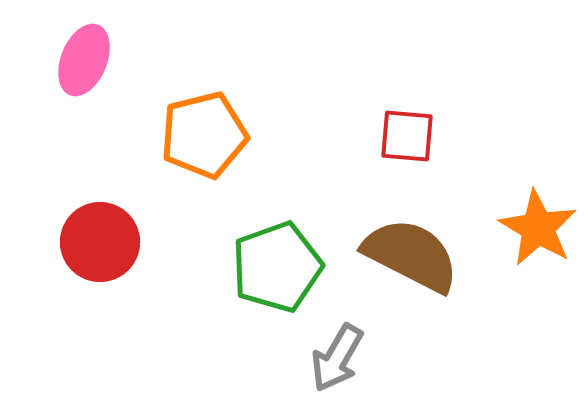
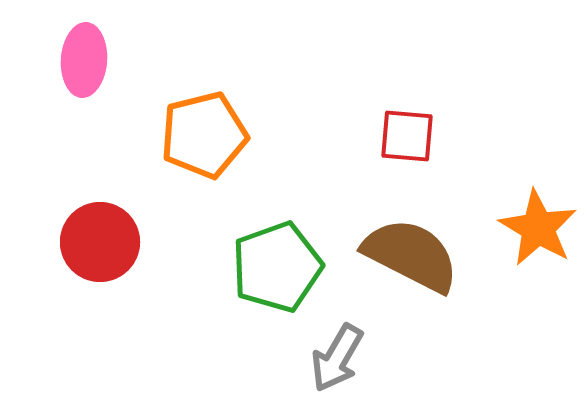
pink ellipse: rotated 18 degrees counterclockwise
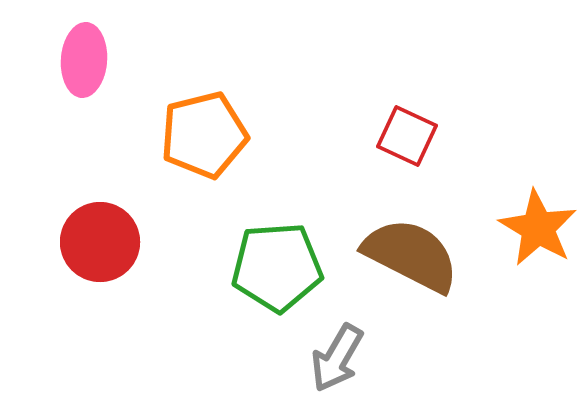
red square: rotated 20 degrees clockwise
green pentagon: rotated 16 degrees clockwise
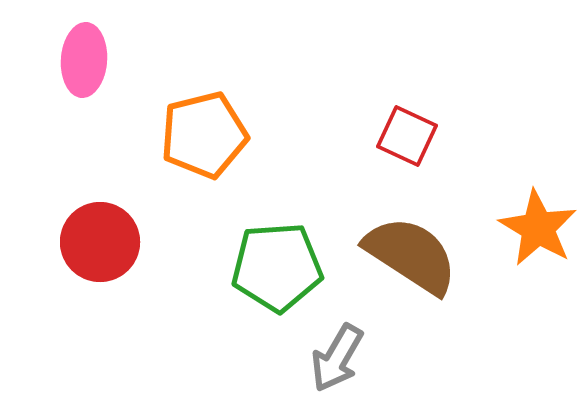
brown semicircle: rotated 6 degrees clockwise
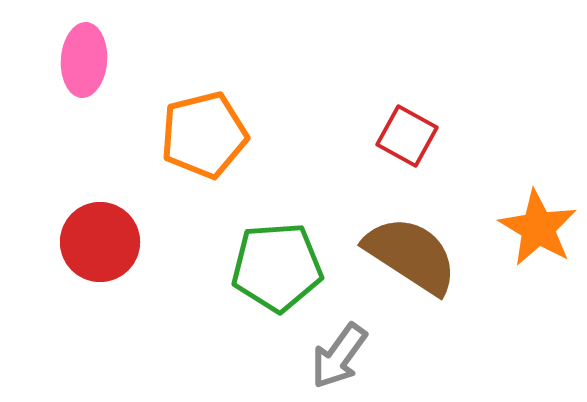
red square: rotated 4 degrees clockwise
gray arrow: moved 2 px right, 2 px up; rotated 6 degrees clockwise
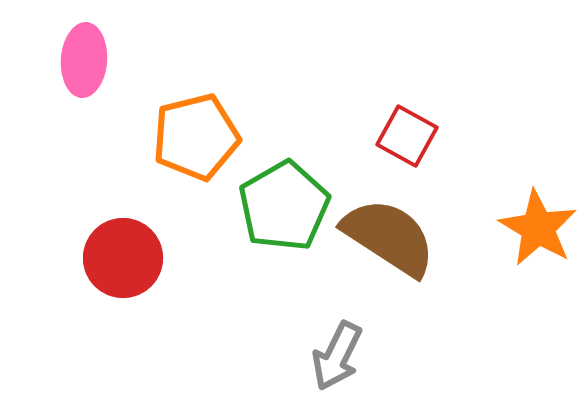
orange pentagon: moved 8 px left, 2 px down
red circle: moved 23 px right, 16 px down
brown semicircle: moved 22 px left, 18 px up
green pentagon: moved 7 px right, 61 px up; rotated 26 degrees counterclockwise
gray arrow: moved 2 px left; rotated 10 degrees counterclockwise
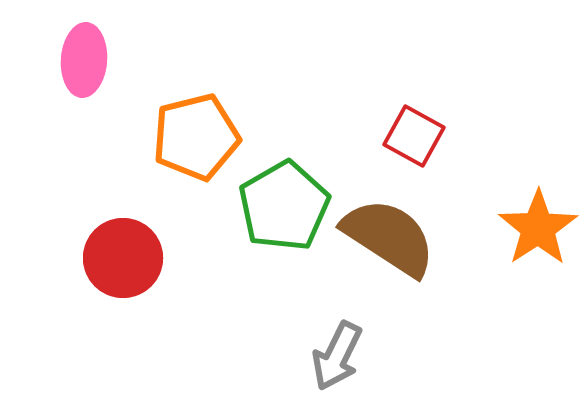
red square: moved 7 px right
orange star: rotated 8 degrees clockwise
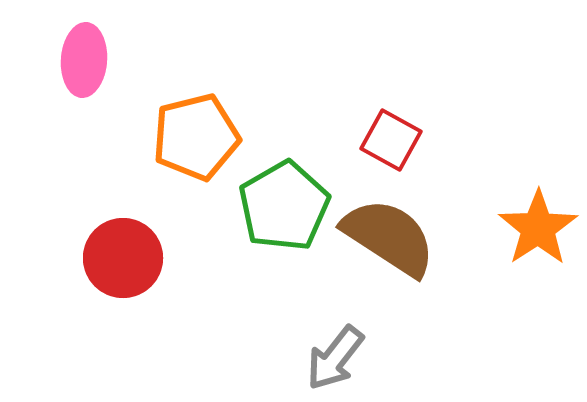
red square: moved 23 px left, 4 px down
gray arrow: moved 2 px left, 2 px down; rotated 12 degrees clockwise
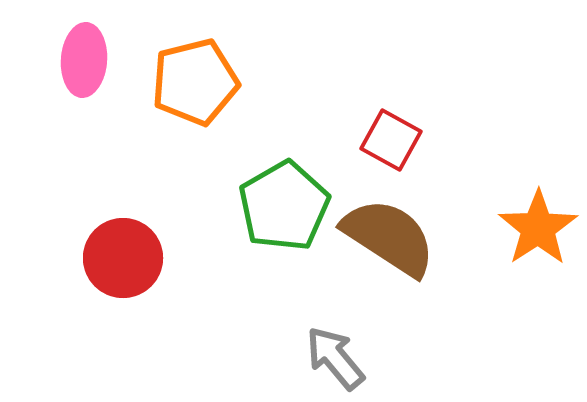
orange pentagon: moved 1 px left, 55 px up
gray arrow: rotated 102 degrees clockwise
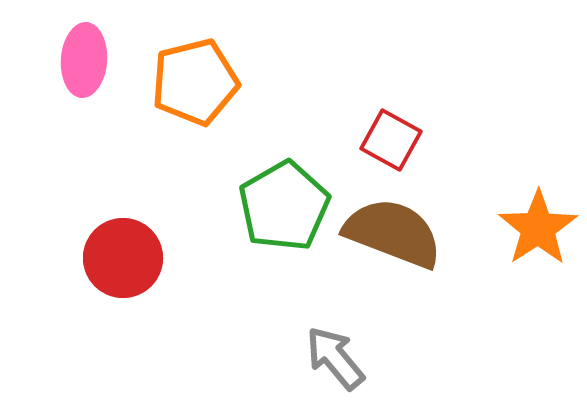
brown semicircle: moved 4 px right, 4 px up; rotated 12 degrees counterclockwise
